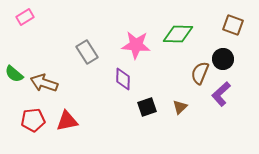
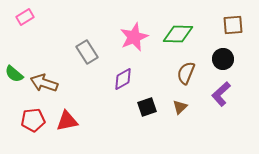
brown square: rotated 25 degrees counterclockwise
pink star: moved 2 px left, 8 px up; rotated 28 degrees counterclockwise
brown semicircle: moved 14 px left
purple diamond: rotated 60 degrees clockwise
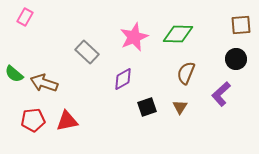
pink rectangle: rotated 30 degrees counterclockwise
brown square: moved 8 px right
gray rectangle: rotated 15 degrees counterclockwise
black circle: moved 13 px right
brown triangle: rotated 14 degrees counterclockwise
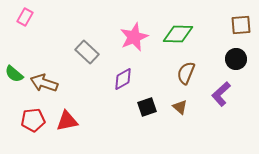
brown triangle: rotated 21 degrees counterclockwise
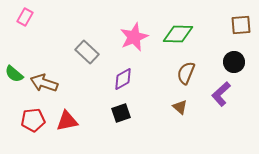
black circle: moved 2 px left, 3 px down
black square: moved 26 px left, 6 px down
